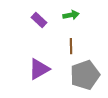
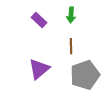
green arrow: rotated 105 degrees clockwise
purple triangle: rotated 10 degrees counterclockwise
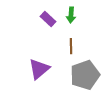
purple rectangle: moved 9 px right, 1 px up
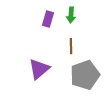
purple rectangle: rotated 63 degrees clockwise
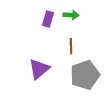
green arrow: rotated 91 degrees counterclockwise
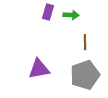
purple rectangle: moved 7 px up
brown line: moved 14 px right, 4 px up
purple triangle: rotated 30 degrees clockwise
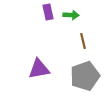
purple rectangle: rotated 28 degrees counterclockwise
brown line: moved 2 px left, 1 px up; rotated 14 degrees counterclockwise
gray pentagon: moved 1 px down
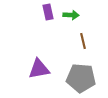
gray pentagon: moved 4 px left, 2 px down; rotated 24 degrees clockwise
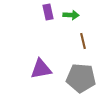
purple triangle: moved 2 px right
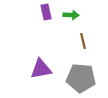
purple rectangle: moved 2 px left
